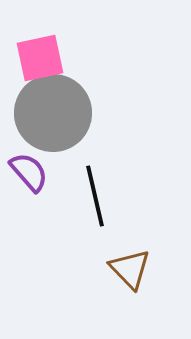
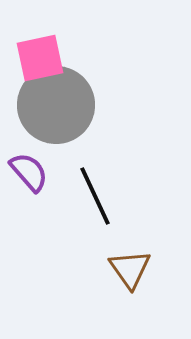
gray circle: moved 3 px right, 8 px up
black line: rotated 12 degrees counterclockwise
brown triangle: rotated 9 degrees clockwise
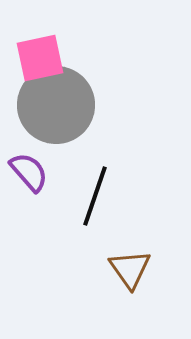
black line: rotated 44 degrees clockwise
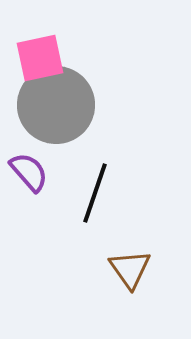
black line: moved 3 px up
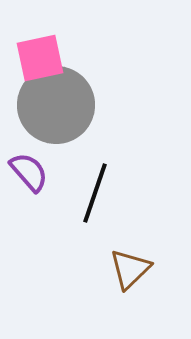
brown triangle: rotated 21 degrees clockwise
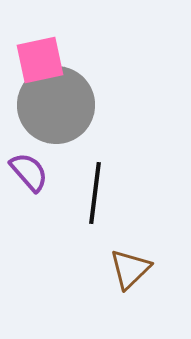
pink square: moved 2 px down
black line: rotated 12 degrees counterclockwise
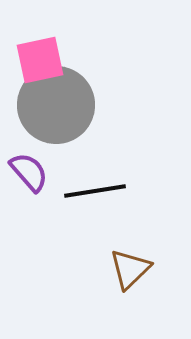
black line: moved 2 px up; rotated 74 degrees clockwise
